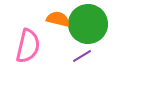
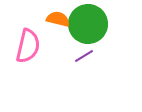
purple line: moved 2 px right
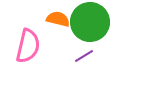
green circle: moved 2 px right, 2 px up
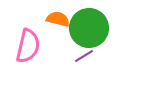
green circle: moved 1 px left, 6 px down
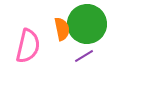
orange semicircle: moved 4 px right, 10 px down; rotated 65 degrees clockwise
green circle: moved 2 px left, 4 px up
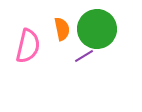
green circle: moved 10 px right, 5 px down
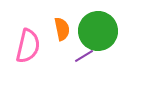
green circle: moved 1 px right, 2 px down
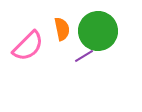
pink semicircle: rotated 32 degrees clockwise
